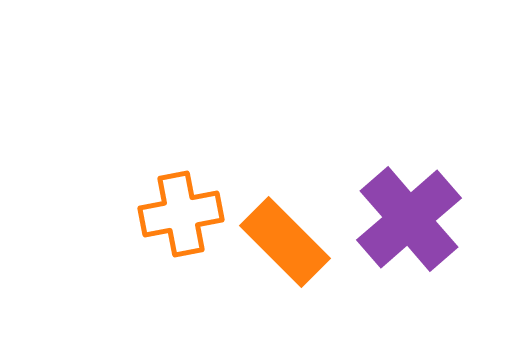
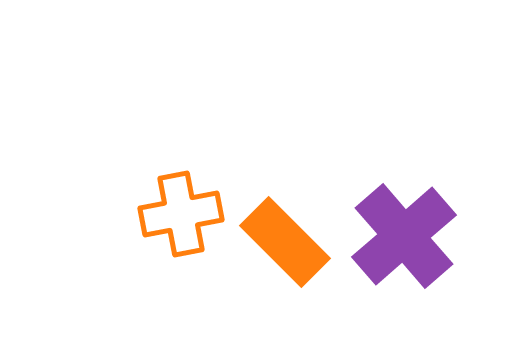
purple cross: moved 5 px left, 17 px down
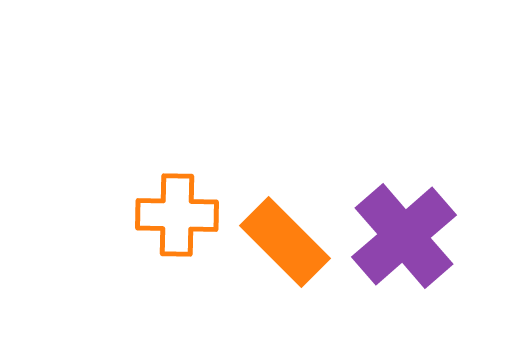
orange cross: moved 4 px left, 1 px down; rotated 12 degrees clockwise
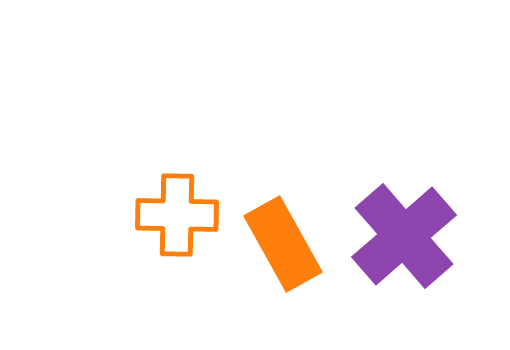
orange rectangle: moved 2 px left, 2 px down; rotated 16 degrees clockwise
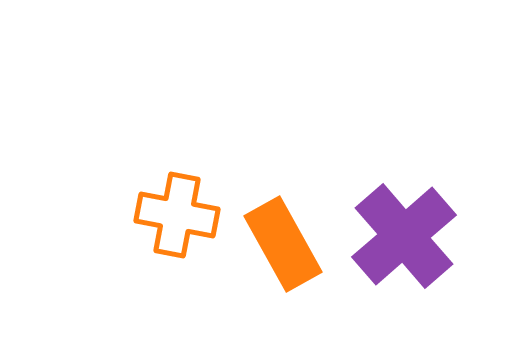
orange cross: rotated 10 degrees clockwise
